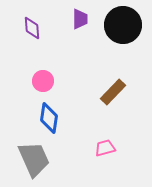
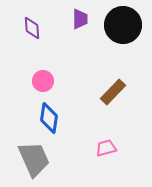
pink trapezoid: moved 1 px right
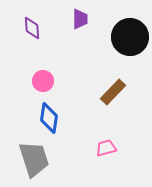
black circle: moved 7 px right, 12 px down
gray trapezoid: rotated 6 degrees clockwise
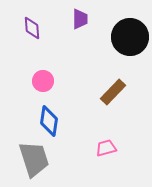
blue diamond: moved 3 px down
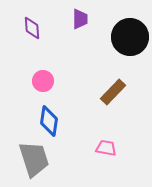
pink trapezoid: rotated 25 degrees clockwise
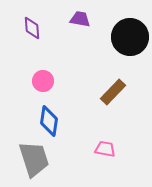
purple trapezoid: rotated 80 degrees counterclockwise
pink trapezoid: moved 1 px left, 1 px down
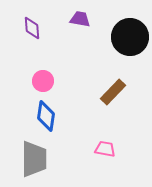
blue diamond: moved 3 px left, 5 px up
gray trapezoid: rotated 18 degrees clockwise
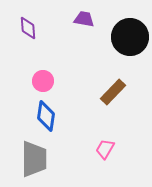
purple trapezoid: moved 4 px right
purple diamond: moved 4 px left
pink trapezoid: rotated 70 degrees counterclockwise
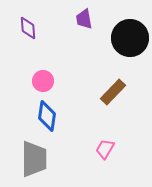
purple trapezoid: rotated 110 degrees counterclockwise
black circle: moved 1 px down
blue diamond: moved 1 px right
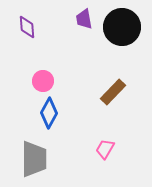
purple diamond: moved 1 px left, 1 px up
black circle: moved 8 px left, 11 px up
blue diamond: moved 2 px right, 3 px up; rotated 20 degrees clockwise
